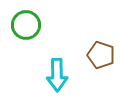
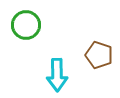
brown pentagon: moved 2 px left
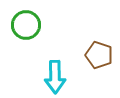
cyan arrow: moved 2 px left, 2 px down
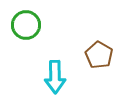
brown pentagon: rotated 12 degrees clockwise
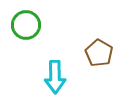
brown pentagon: moved 2 px up
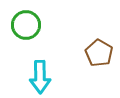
cyan arrow: moved 15 px left
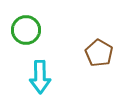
green circle: moved 5 px down
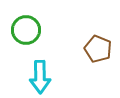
brown pentagon: moved 1 px left, 4 px up; rotated 8 degrees counterclockwise
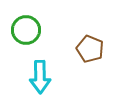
brown pentagon: moved 8 px left
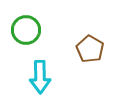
brown pentagon: rotated 8 degrees clockwise
